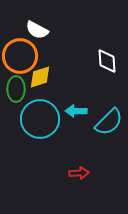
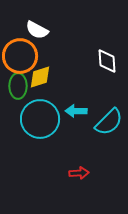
green ellipse: moved 2 px right, 3 px up
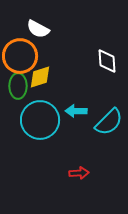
white semicircle: moved 1 px right, 1 px up
cyan circle: moved 1 px down
